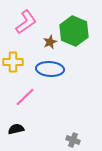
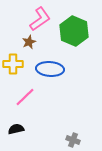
pink L-shape: moved 14 px right, 3 px up
brown star: moved 21 px left
yellow cross: moved 2 px down
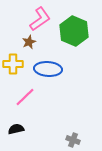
blue ellipse: moved 2 px left
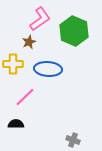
black semicircle: moved 5 px up; rotated 14 degrees clockwise
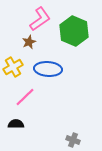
yellow cross: moved 3 px down; rotated 30 degrees counterclockwise
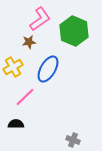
brown star: rotated 16 degrees clockwise
blue ellipse: rotated 64 degrees counterclockwise
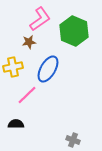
yellow cross: rotated 18 degrees clockwise
pink line: moved 2 px right, 2 px up
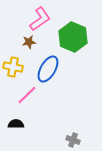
green hexagon: moved 1 px left, 6 px down
yellow cross: rotated 24 degrees clockwise
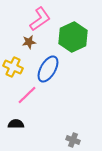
green hexagon: rotated 12 degrees clockwise
yellow cross: rotated 12 degrees clockwise
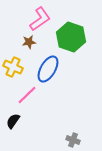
green hexagon: moved 2 px left; rotated 16 degrees counterclockwise
black semicircle: moved 3 px left, 3 px up; rotated 56 degrees counterclockwise
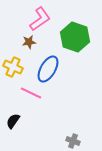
green hexagon: moved 4 px right
pink line: moved 4 px right, 2 px up; rotated 70 degrees clockwise
gray cross: moved 1 px down
